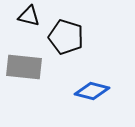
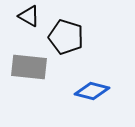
black triangle: rotated 15 degrees clockwise
gray rectangle: moved 5 px right
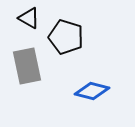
black triangle: moved 2 px down
gray rectangle: moved 2 px left, 1 px up; rotated 72 degrees clockwise
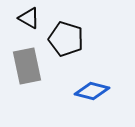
black pentagon: moved 2 px down
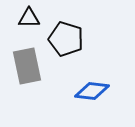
black triangle: rotated 30 degrees counterclockwise
blue diamond: rotated 8 degrees counterclockwise
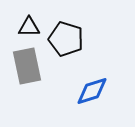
black triangle: moved 9 px down
blue diamond: rotated 24 degrees counterclockwise
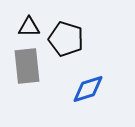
gray rectangle: rotated 6 degrees clockwise
blue diamond: moved 4 px left, 2 px up
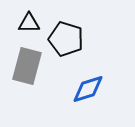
black triangle: moved 4 px up
gray rectangle: rotated 21 degrees clockwise
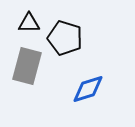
black pentagon: moved 1 px left, 1 px up
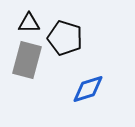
gray rectangle: moved 6 px up
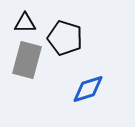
black triangle: moved 4 px left
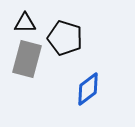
gray rectangle: moved 1 px up
blue diamond: rotated 20 degrees counterclockwise
